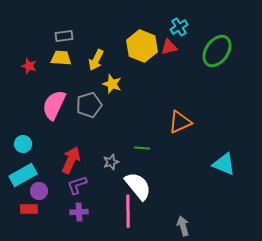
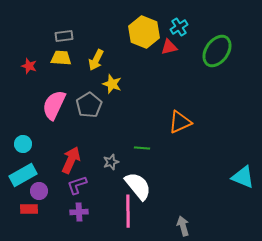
yellow hexagon: moved 2 px right, 14 px up
gray pentagon: rotated 15 degrees counterclockwise
cyan triangle: moved 19 px right, 13 px down
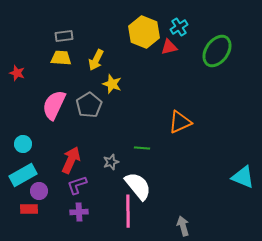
red star: moved 12 px left, 7 px down
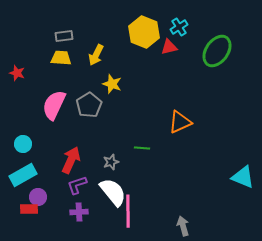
yellow arrow: moved 5 px up
white semicircle: moved 25 px left, 6 px down
purple circle: moved 1 px left, 6 px down
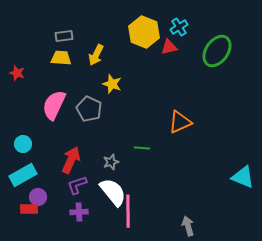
gray pentagon: moved 4 px down; rotated 15 degrees counterclockwise
gray arrow: moved 5 px right
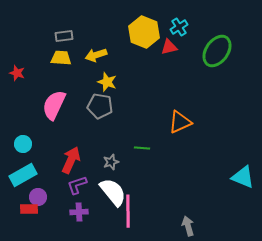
yellow arrow: rotated 45 degrees clockwise
yellow star: moved 5 px left, 2 px up
gray pentagon: moved 11 px right, 3 px up; rotated 15 degrees counterclockwise
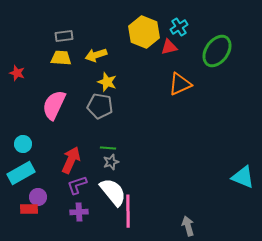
orange triangle: moved 38 px up
green line: moved 34 px left
cyan rectangle: moved 2 px left, 2 px up
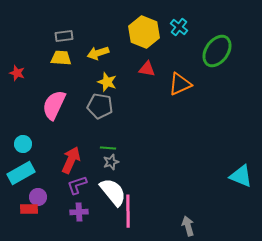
cyan cross: rotated 18 degrees counterclockwise
red triangle: moved 22 px left, 22 px down; rotated 24 degrees clockwise
yellow arrow: moved 2 px right, 2 px up
cyan triangle: moved 2 px left, 1 px up
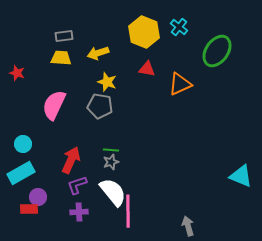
green line: moved 3 px right, 2 px down
